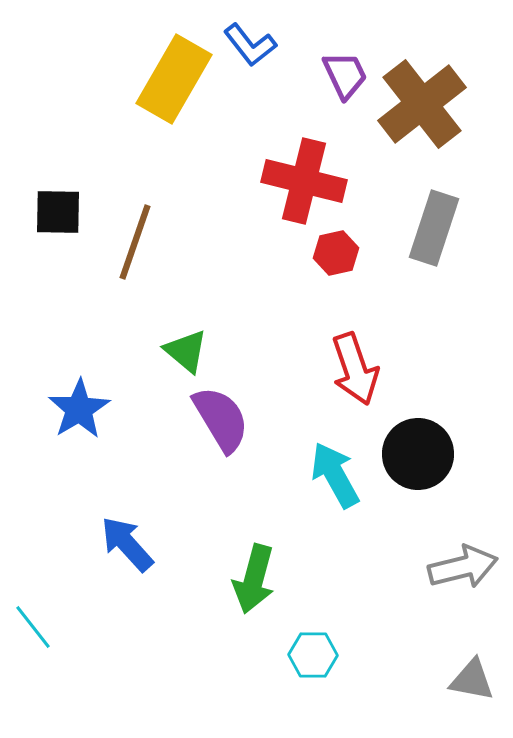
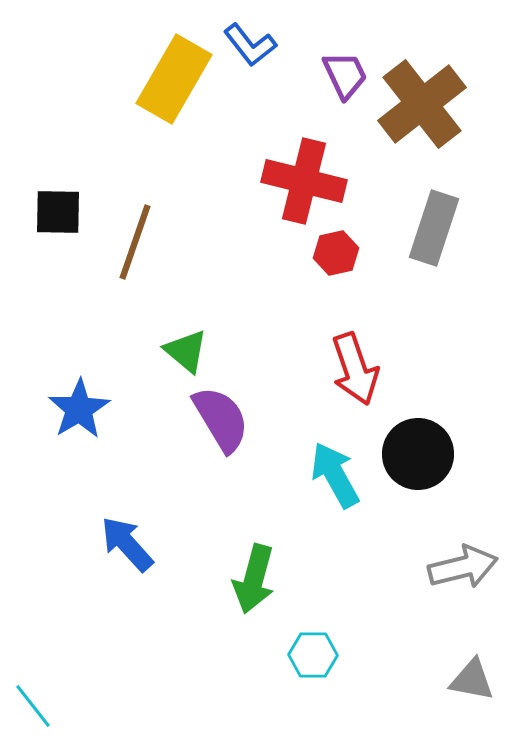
cyan line: moved 79 px down
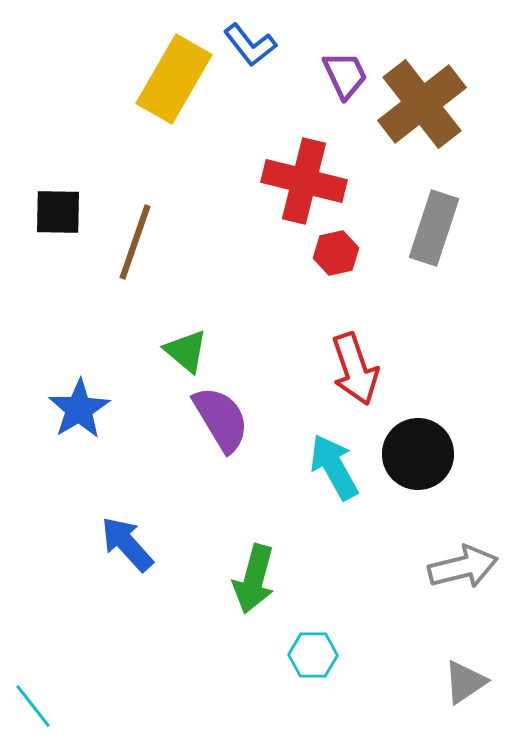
cyan arrow: moved 1 px left, 8 px up
gray triangle: moved 7 px left, 2 px down; rotated 45 degrees counterclockwise
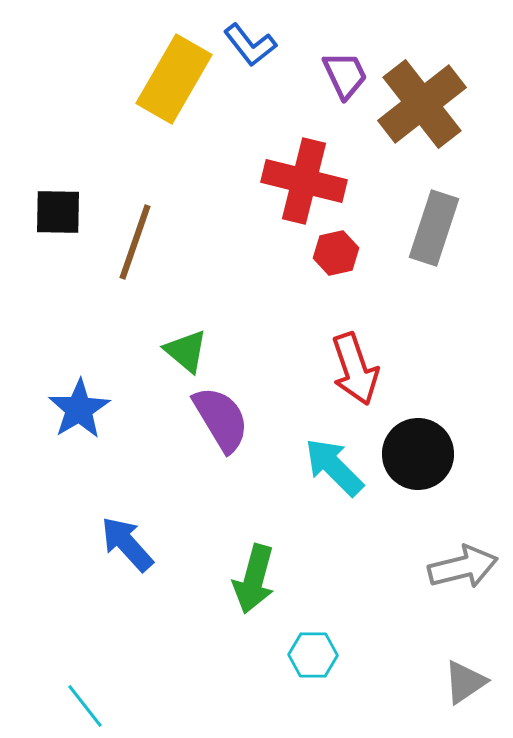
cyan arrow: rotated 16 degrees counterclockwise
cyan line: moved 52 px right
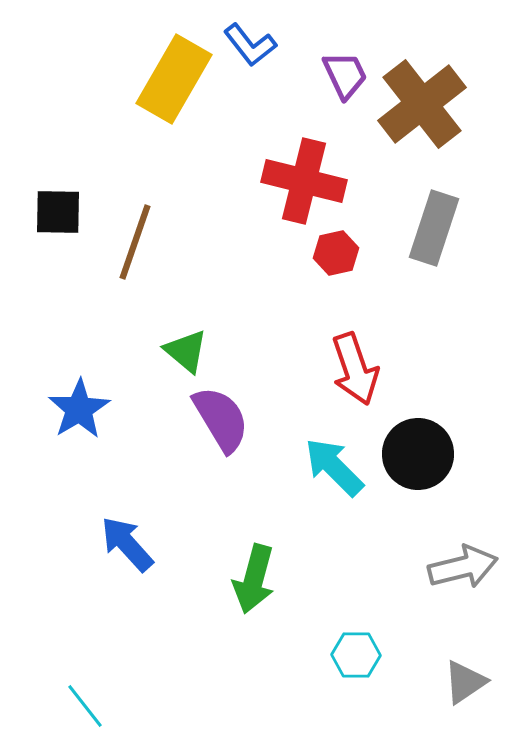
cyan hexagon: moved 43 px right
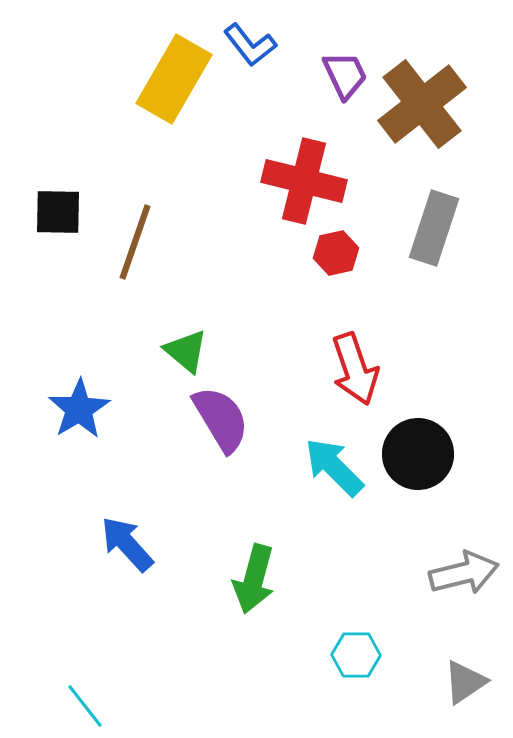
gray arrow: moved 1 px right, 6 px down
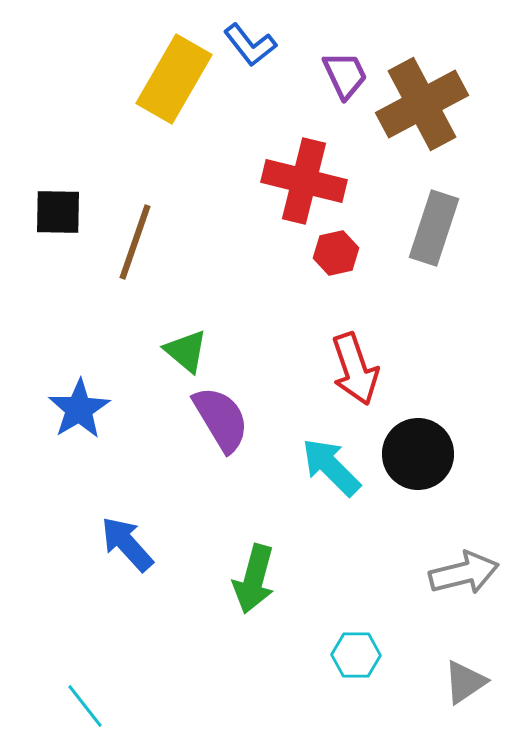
brown cross: rotated 10 degrees clockwise
cyan arrow: moved 3 px left
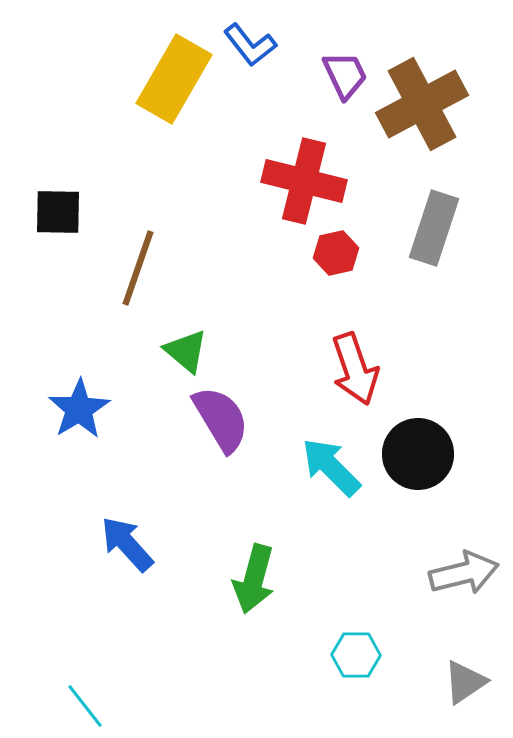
brown line: moved 3 px right, 26 px down
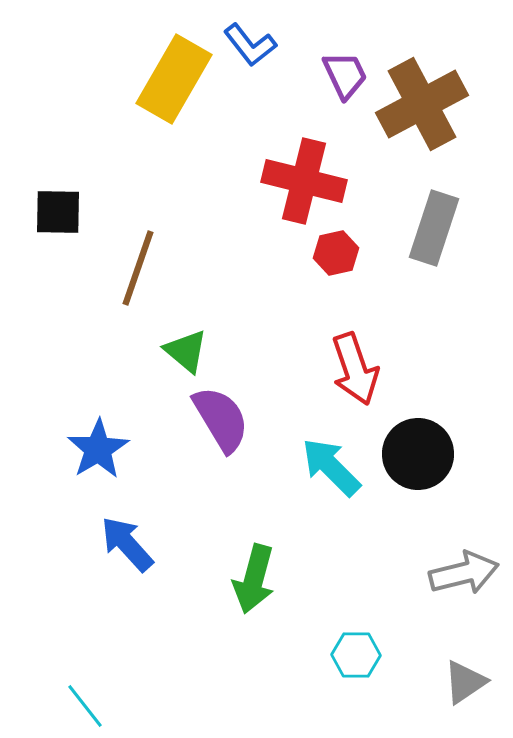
blue star: moved 19 px right, 40 px down
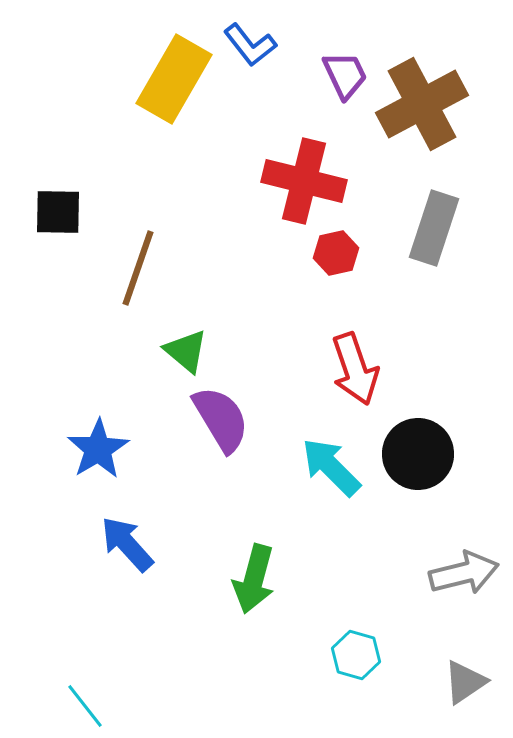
cyan hexagon: rotated 15 degrees clockwise
